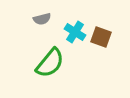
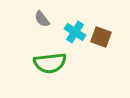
gray semicircle: rotated 66 degrees clockwise
green semicircle: rotated 44 degrees clockwise
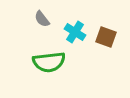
brown square: moved 5 px right
green semicircle: moved 1 px left, 1 px up
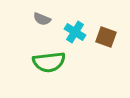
gray semicircle: rotated 30 degrees counterclockwise
